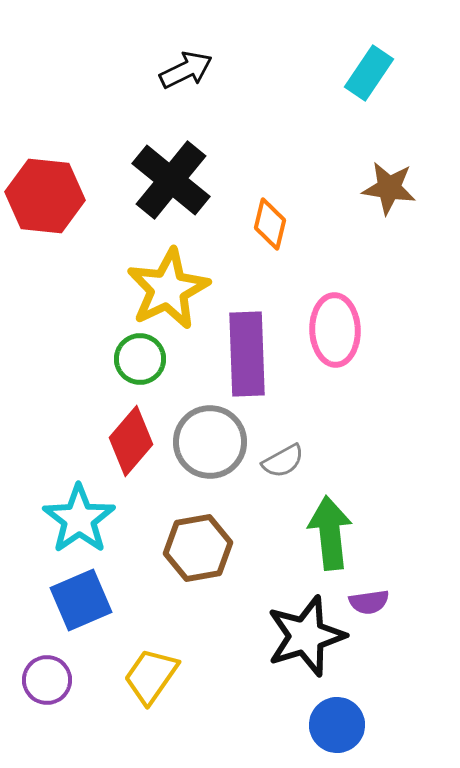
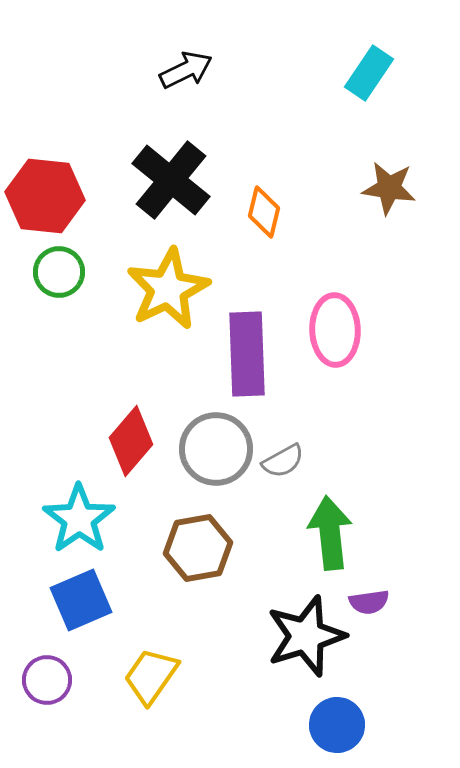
orange diamond: moved 6 px left, 12 px up
green circle: moved 81 px left, 87 px up
gray circle: moved 6 px right, 7 px down
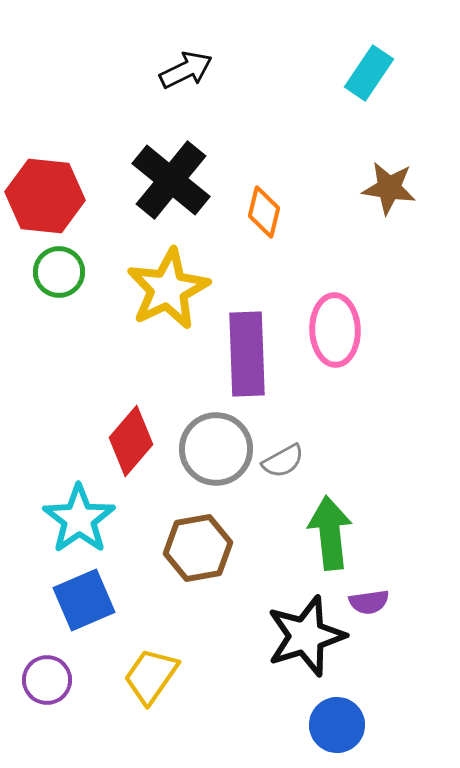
blue square: moved 3 px right
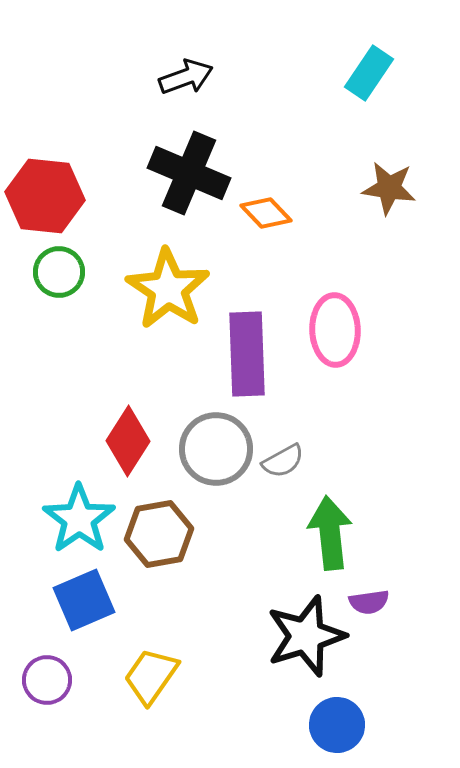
black arrow: moved 7 px down; rotated 6 degrees clockwise
black cross: moved 18 px right, 7 px up; rotated 16 degrees counterclockwise
orange diamond: moved 2 px right, 1 px down; rotated 57 degrees counterclockwise
yellow star: rotated 12 degrees counterclockwise
red diamond: moved 3 px left; rotated 8 degrees counterclockwise
brown hexagon: moved 39 px left, 14 px up
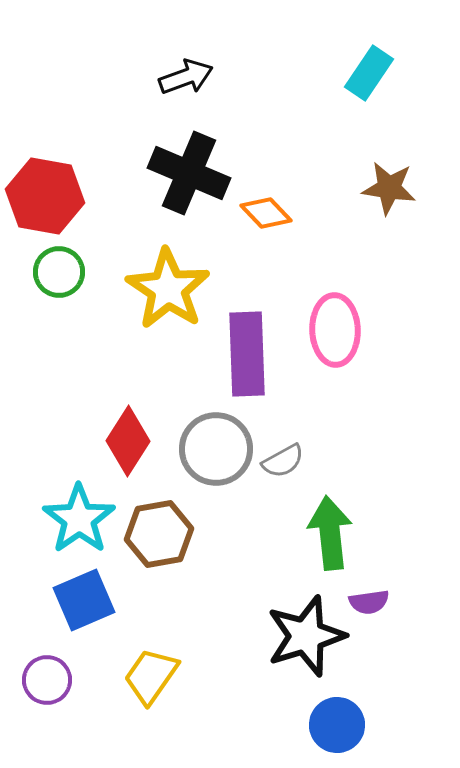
red hexagon: rotated 4 degrees clockwise
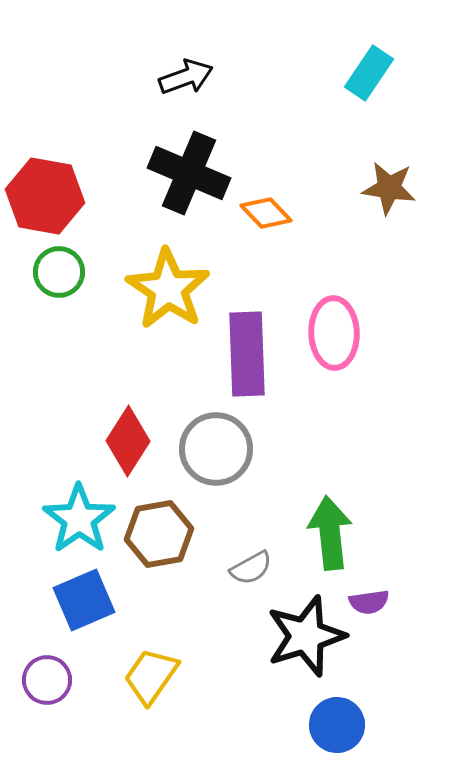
pink ellipse: moved 1 px left, 3 px down
gray semicircle: moved 32 px left, 107 px down
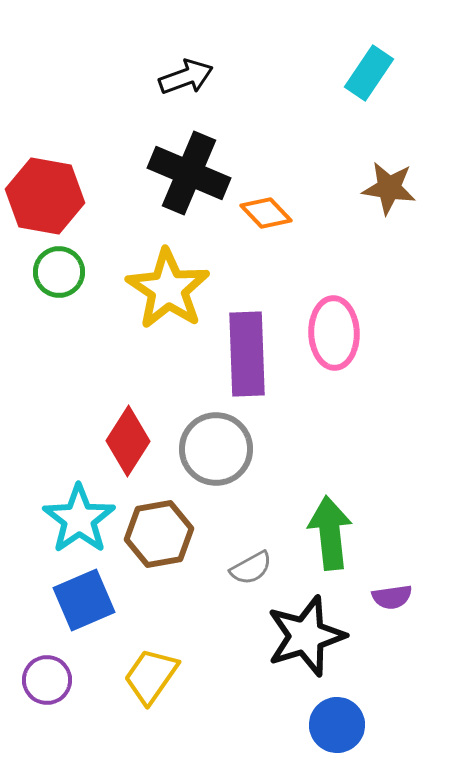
purple semicircle: moved 23 px right, 5 px up
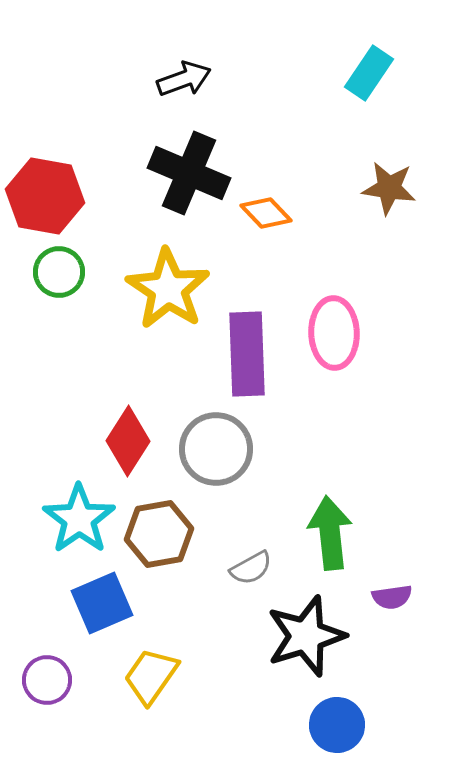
black arrow: moved 2 px left, 2 px down
blue square: moved 18 px right, 3 px down
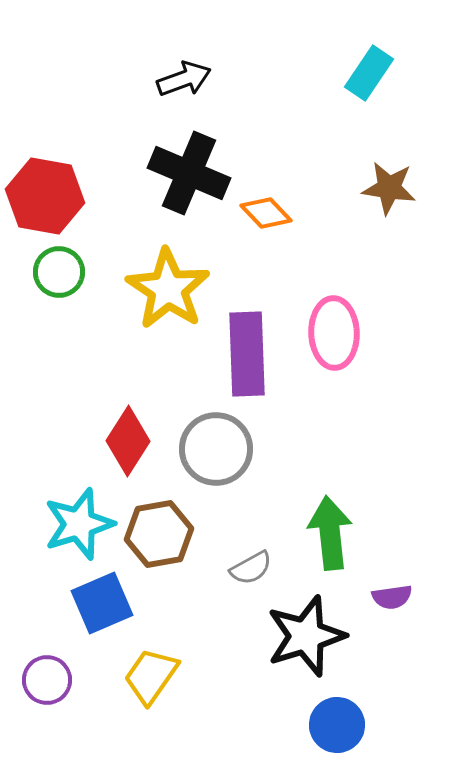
cyan star: moved 5 px down; rotated 18 degrees clockwise
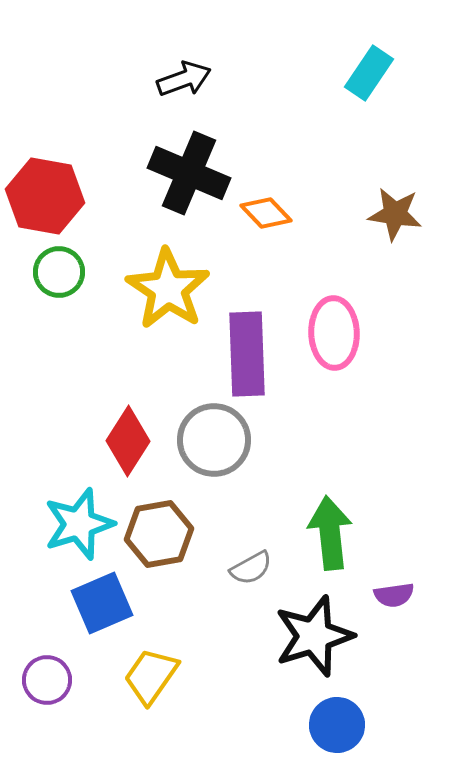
brown star: moved 6 px right, 26 px down
gray circle: moved 2 px left, 9 px up
purple semicircle: moved 2 px right, 2 px up
black star: moved 8 px right
